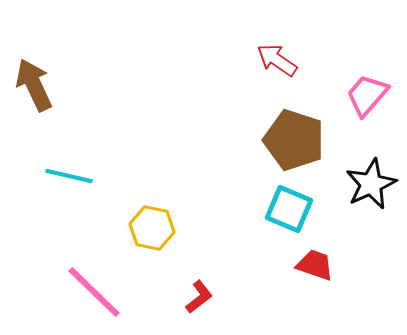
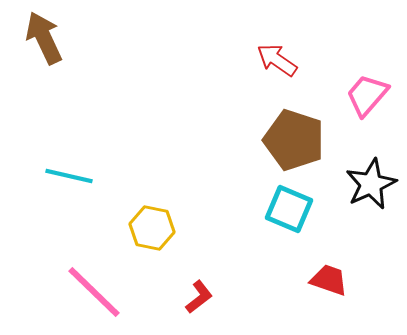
brown arrow: moved 10 px right, 47 px up
red trapezoid: moved 14 px right, 15 px down
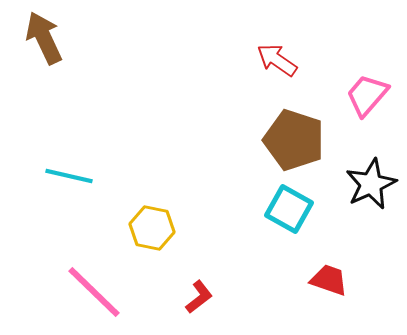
cyan square: rotated 6 degrees clockwise
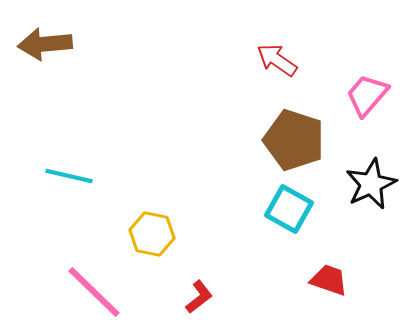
brown arrow: moved 1 px right, 6 px down; rotated 70 degrees counterclockwise
yellow hexagon: moved 6 px down
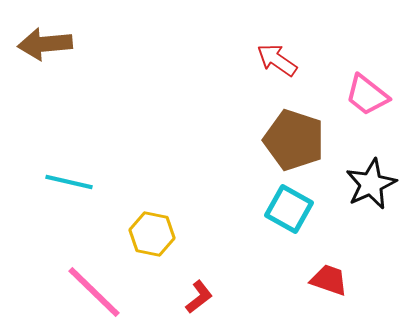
pink trapezoid: rotated 93 degrees counterclockwise
cyan line: moved 6 px down
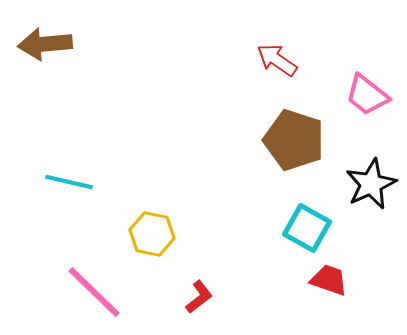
cyan square: moved 18 px right, 19 px down
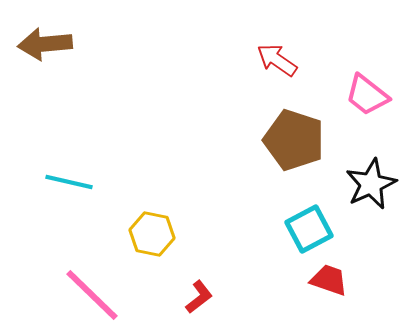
cyan square: moved 2 px right, 1 px down; rotated 33 degrees clockwise
pink line: moved 2 px left, 3 px down
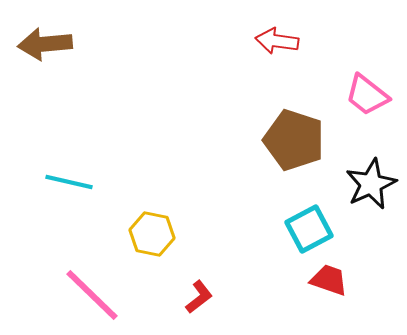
red arrow: moved 19 px up; rotated 27 degrees counterclockwise
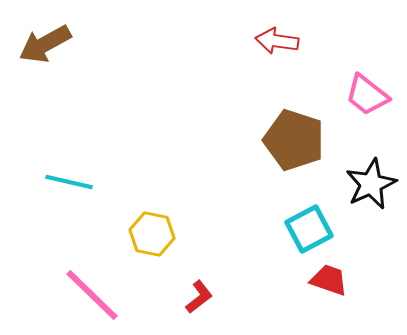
brown arrow: rotated 24 degrees counterclockwise
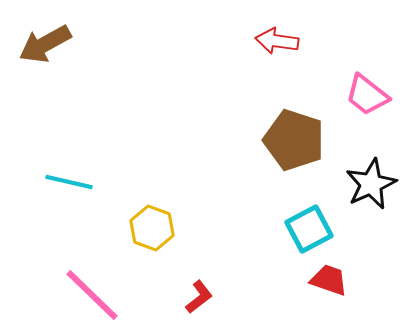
yellow hexagon: moved 6 px up; rotated 9 degrees clockwise
